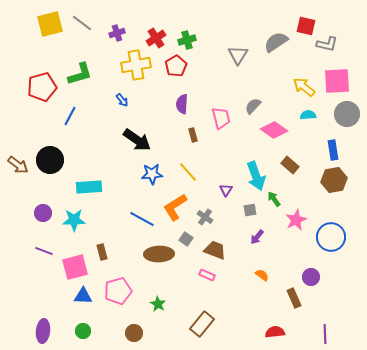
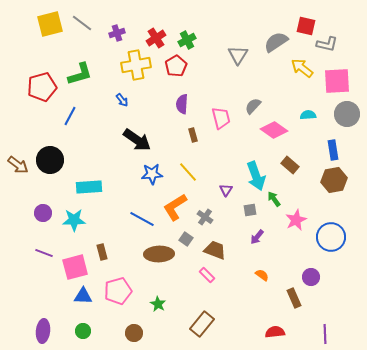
green cross at (187, 40): rotated 12 degrees counterclockwise
yellow arrow at (304, 87): moved 2 px left, 19 px up
purple line at (44, 251): moved 2 px down
pink rectangle at (207, 275): rotated 21 degrees clockwise
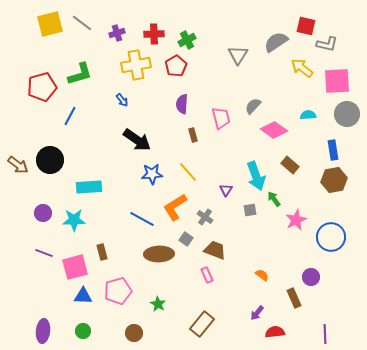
red cross at (156, 38): moved 2 px left, 4 px up; rotated 30 degrees clockwise
purple arrow at (257, 237): moved 76 px down
pink rectangle at (207, 275): rotated 21 degrees clockwise
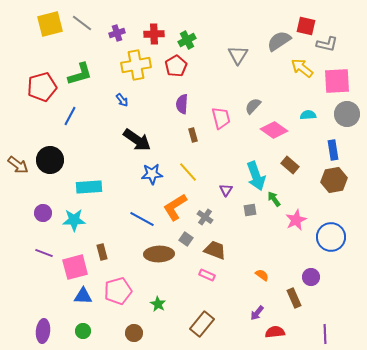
gray semicircle at (276, 42): moved 3 px right, 1 px up
pink rectangle at (207, 275): rotated 42 degrees counterclockwise
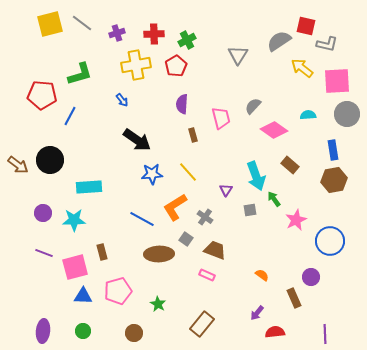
red pentagon at (42, 87): moved 8 px down; rotated 20 degrees clockwise
blue circle at (331, 237): moved 1 px left, 4 px down
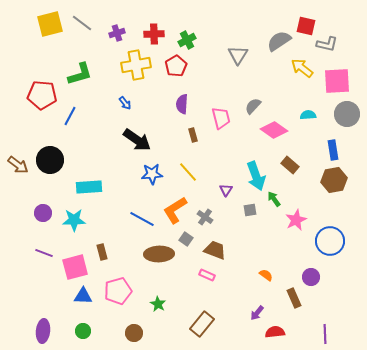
blue arrow at (122, 100): moved 3 px right, 3 px down
orange L-shape at (175, 207): moved 3 px down
orange semicircle at (262, 275): moved 4 px right
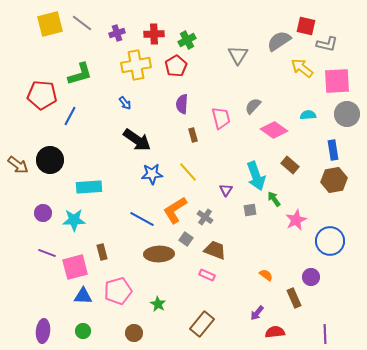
purple line at (44, 253): moved 3 px right
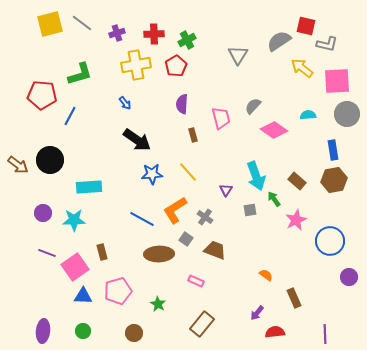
brown rectangle at (290, 165): moved 7 px right, 16 px down
pink square at (75, 267): rotated 20 degrees counterclockwise
pink rectangle at (207, 275): moved 11 px left, 6 px down
purple circle at (311, 277): moved 38 px right
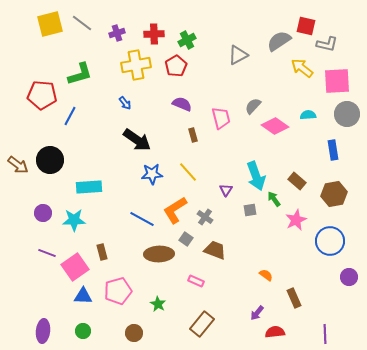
gray triangle at (238, 55): rotated 30 degrees clockwise
purple semicircle at (182, 104): rotated 108 degrees clockwise
pink diamond at (274, 130): moved 1 px right, 4 px up
brown hexagon at (334, 180): moved 14 px down
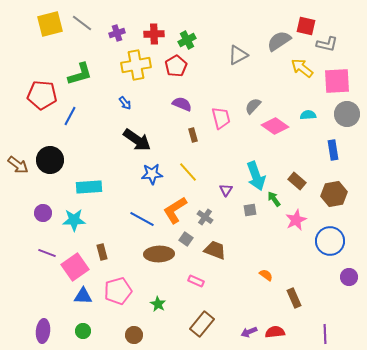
purple arrow at (257, 313): moved 8 px left, 19 px down; rotated 28 degrees clockwise
brown circle at (134, 333): moved 2 px down
